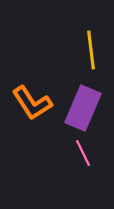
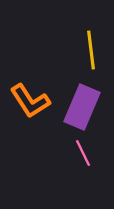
orange L-shape: moved 2 px left, 2 px up
purple rectangle: moved 1 px left, 1 px up
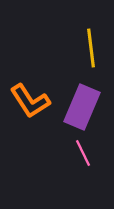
yellow line: moved 2 px up
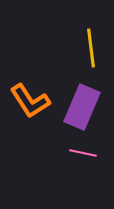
pink line: rotated 52 degrees counterclockwise
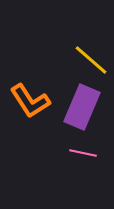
yellow line: moved 12 px down; rotated 42 degrees counterclockwise
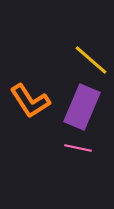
pink line: moved 5 px left, 5 px up
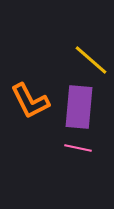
orange L-shape: rotated 6 degrees clockwise
purple rectangle: moved 3 px left; rotated 18 degrees counterclockwise
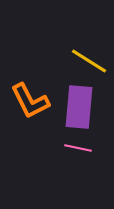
yellow line: moved 2 px left, 1 px down; rotated 9 degrees counterclockwise
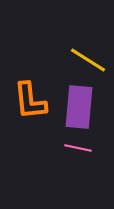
yellow line: moved 1 px left, 1 px up
orange L-shape: rotated 21 degrees clockwise
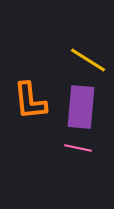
purple rectangle: moved 2 px right
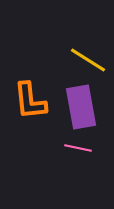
purple rectangle: rotated 15 degrees counterclockwise
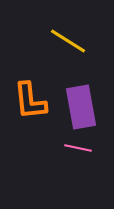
yellow line: moved 20 px left, 19 px up
